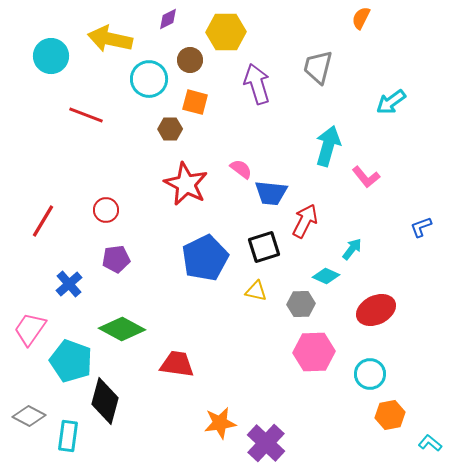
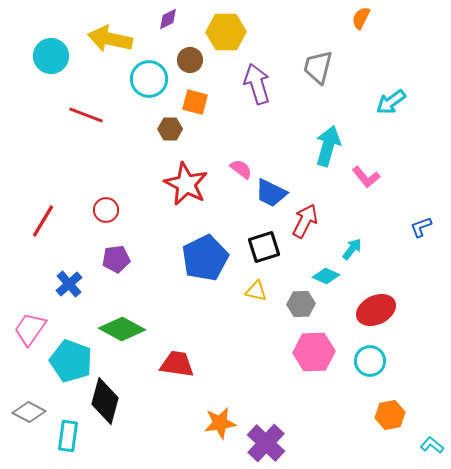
blue trapezoid at (271, 193): rotated 20 degrees clockwise
cyan circle at (370, 374): moved 13 px up
gray diamond at (29, 416): moved 4 px up
cyan L-shape at (430, 443): moved 2 px right, 2 px down
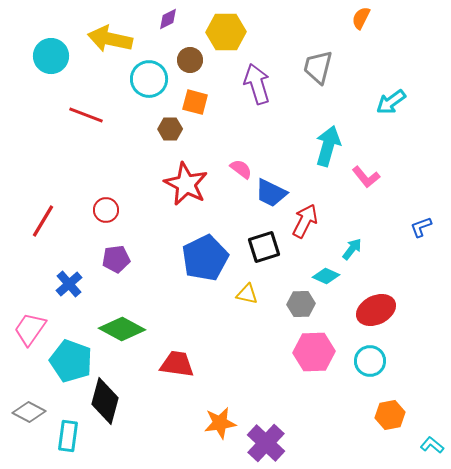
yellow triangle at (256, 291): moved 9 px left, 3 px down
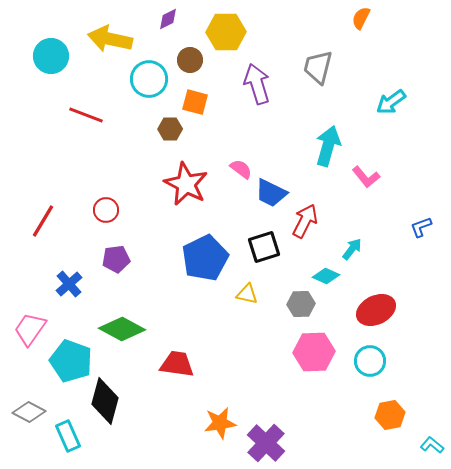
cyan rectangle at (68, 436): rotated 32 degrees counterclockwise
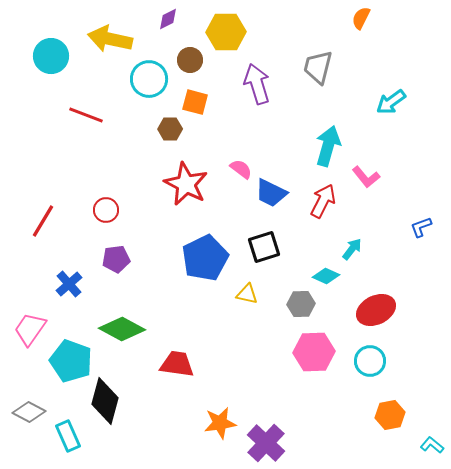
red arrow at (305, 221): moved 18 px right, 20 px up
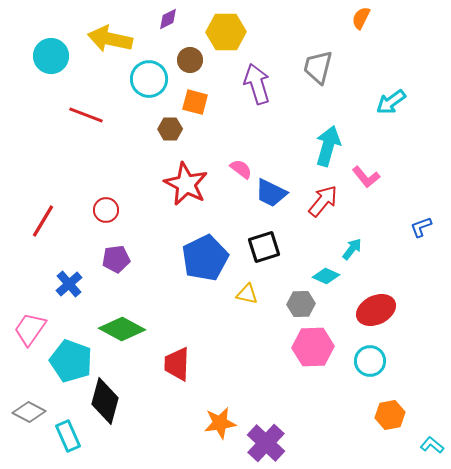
red arrow at (323, 201): rotated 12 degrees clockwise
pink hexagon at (314, 352): moved 1 px left, 5 px up
red trapezoid at (177, 364): rotated 96 degrees counterclockwise
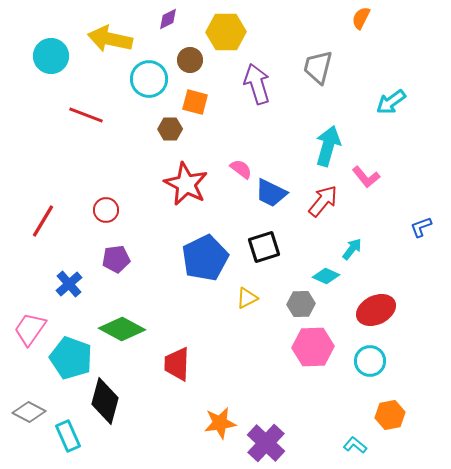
yellow triangle at (247, 294): moved 4 px down; rotated 40 degrees counterclockwise
cyan pentagon at (71, 361): moved 3 px up
cyan L-shape at (432, 445): moved 77 px left
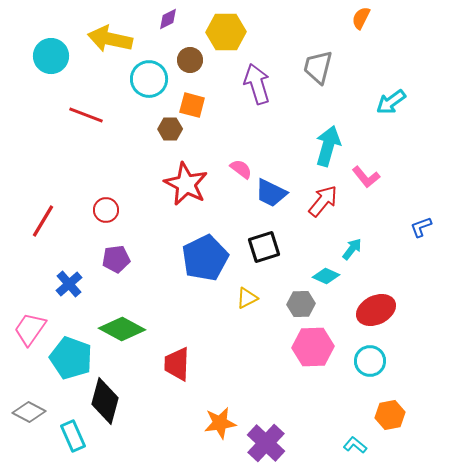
orange square at (195, 102): moved 3 px left, 3 px down
cyan rectangle at (68, 436): moved 5 px right
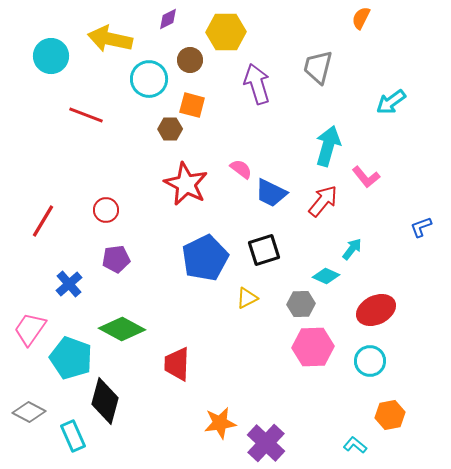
black square at (264, 247): moved 3 px down
